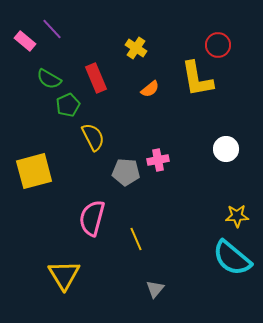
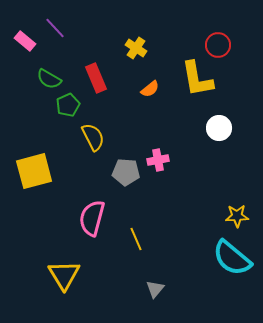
purple line: moved 3 px right, 1 px up
white circle: moved 7 px left, 21 px up
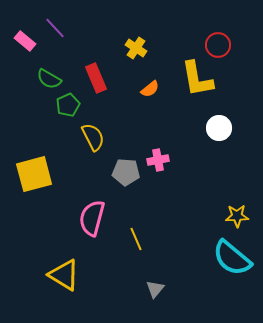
yellow square: moved 3 px down
yellow triangle: rotated 28 degrees counterclockwise
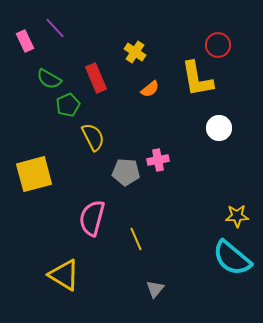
pink rectangle: rotated 25 degrees clockwise
yellow cross: moved 1 px left, 4 px down
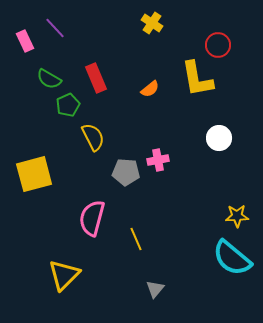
yellow cross: moved 17 px right, 29 px up
white circle: moved 10 px down
yellow triangle: rotated 44 degrees clockwise
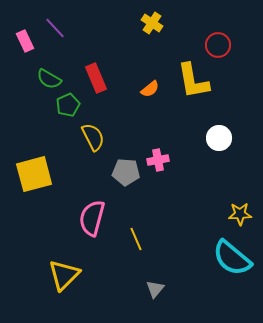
yellow L-shape: moved 4 px left, 2 px down
yellow star: moved 3 px right, 2 px up
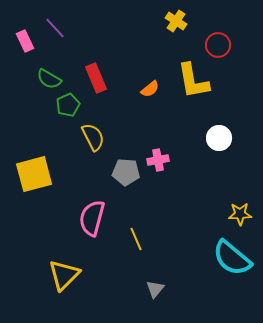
yellow cross: moved 24 px right, 2 px up
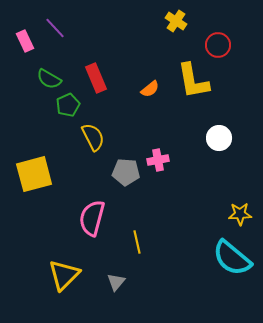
yellow line: moved 1 px right, 3 px down; rotated 10 degrees clockwise
gray triangle: moved 39 px left, 7 px up
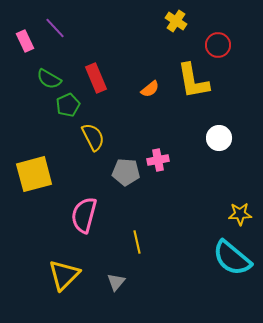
pink semicircle: moved 8 px left, 3 px up
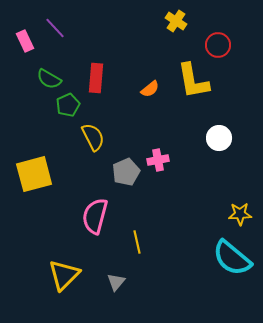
red rectangle: rotated 28 degrees clockwise
gray pentagon: rotated 28 degrees counterclockwise
pink semicircle: moved 11 px right, 1 px down
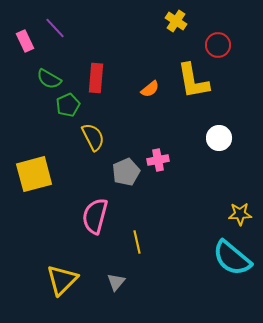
yellow triangle: moved 2 px left, 5 px down
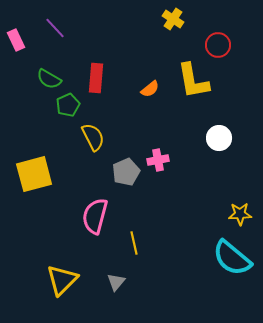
yellow cross: moved 3 px left, 2 px up
pink rectangle: moved 9 px left, 1 px up
yellow line: moved 3 px left, 1 px down
